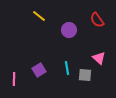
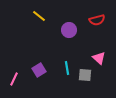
red semicircle: rotated 70 degrees counterclockwise
pink line: rotated 24 degrees clockwise
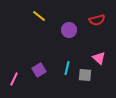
cyan line: rotated 24 degrees clockwise
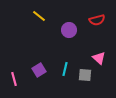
cyan line: moved 2 px left, 1 px down
pink line: rotated 40 degrees counterclockwise
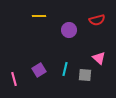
yellow line: rotated 40 degrees counterclockwise
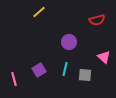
yellow line: moved 4 px up; rotated 40 degrees counterclockwise
purple circle: moved 12 px down
pink triangle: moved 5 px right, 1 px up
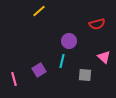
yellow line: moved 1 px up
red semicircle: moved 4 px down
purple circle: moved 1 px up
cyan line: moved 3 px left, 8 px up
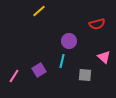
pink line: moved 3 px up; rotated 48 degrees clockwise
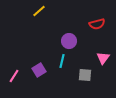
pink triangle: moved 1 px left, 1 px down; rotated 24 degrees clockwise
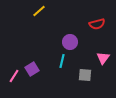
purple circle: moved 1 px right, 1 px down
purple square: moved 7 px left, 1 px up
